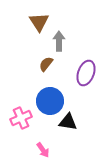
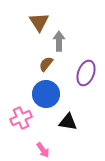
blue circle: moved 4 px left, 7 px up
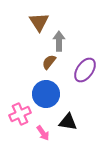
brown semicircle: moved 3 px right, 2 px up
purple ellipse: moved 1 px left, 3 px up; rotated 15 degrees clockwise
pink cross: moved 1 px left, 4 px up
pink arrow: moved 17 px up
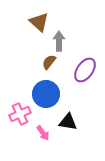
brown triangle: rotated 15 degrees counterclockwise
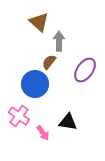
blue circle: moved 11 px left, 10 px up
pink cross: moved 1 px left, 2 px down; rotated 30 degrees counterclockwise
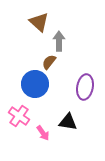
purple ellipse: moved 17 px down; rotated 25 degrees counterclockwise
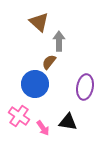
pink arrow: moved 5 px up
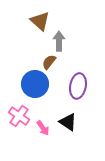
brown triangle: moved 1 px right, 1 px up
purple ellipse: moved 7 px left, 1 px up
black triangle: rotated 24 degrees clockwise
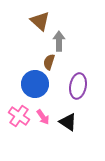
brown semicircle: rotated 21 degrees counterclockwise
pink arrow: moved 11 px up
